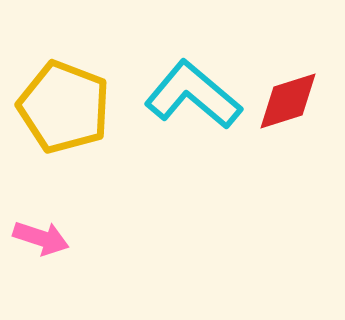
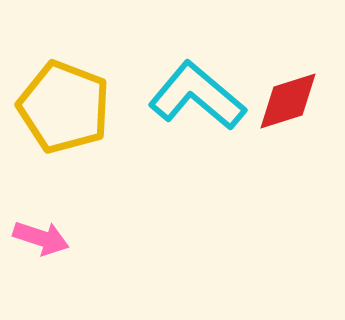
cyan L-shape: moved 4 px right, 1 px down
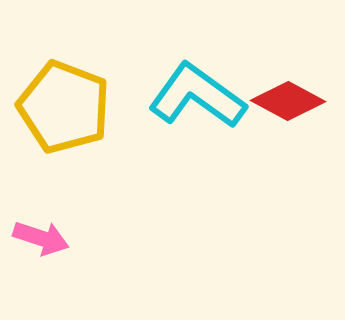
cyan L-shape: rotated 4 degrees counterclockwise
red diamond: rotated 46 degrees clockwise
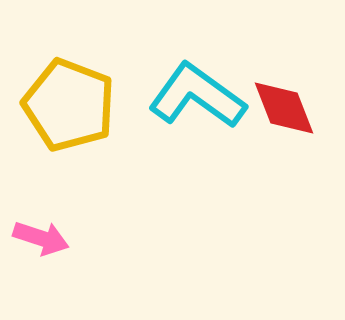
red diamond: moved 4 px left, 7 px down; rotated 40 degrees clockwise
yellow pentagon: moved 5 px right, 2 px up
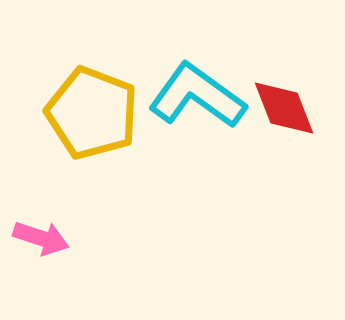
yellow pentagon: moved 23 px right, 8 px down
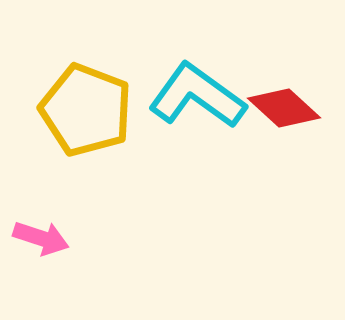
red diamond: rotated 26 degrees counterclockwise
yellow pentagon: moved 6 px left, 3 px up
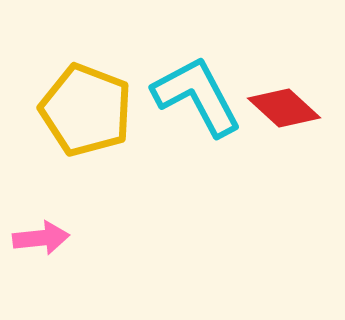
cyan L-shape: rotated 26 degrees clockwise
pink arrow: rotated 24 degrees counterclockwise
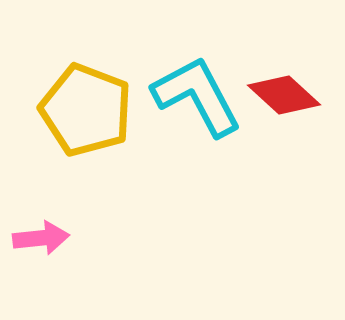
red diamond: moved 13 px up
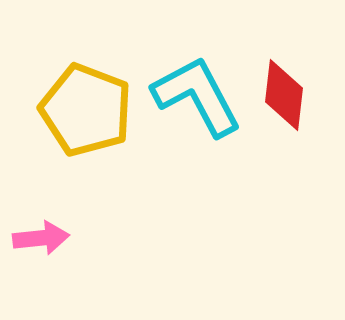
red diamond: rotated 54 degrees clockwise
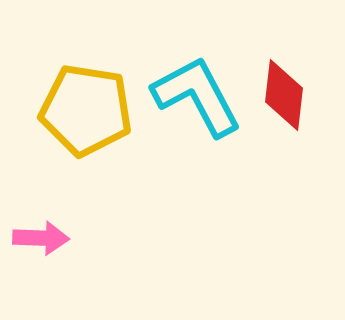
yellow pentagon: rotated 12 degrees counterclockwise
pink arrow: rotated 8 degrees clockwise
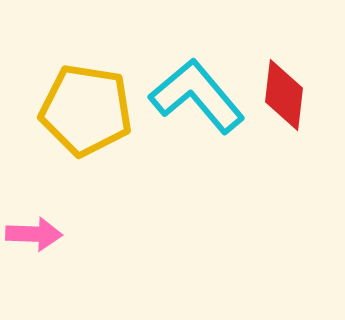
cyan L-shape: rotated 12 degrees counterclockwise
pink arrow: moved 7 px left, 4 px up
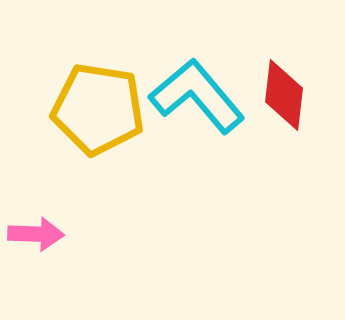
yellow pentagon: moved 12 px right, 1 px up
pink arrow: moved 2 px right
